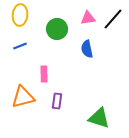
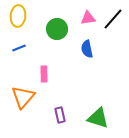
yellow ellipse: moved 2 px left, 1 px down
blue line: moved 1 px left, 2 px down
orange triangle: rotated 35 degrees counterclockwise
purple rectangle: moved 3 px right, 14 px down; rotated 21 degrees counterclockwise
green triangle: moved 1 px left
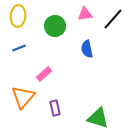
pink triangle: moved 3 px left, 4 px up
green circle: moved 2 px left, 3 px up
pink rectangle: rotated 49 degrees clockwise
purple rectangle: moved 5 px left, 7 px up
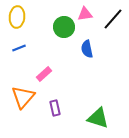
yellow ellipse: moved 1 px left, 1 px down
green circle: moved 9 px right, 1 px down
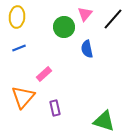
pink triangle: rotated 42 degrees counterclockwise
green triangle: moved 6 px right, 3 px down
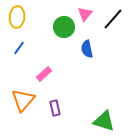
blue line: rotated 32 degrees counterclockwise
orange triangle: moved 3 px down
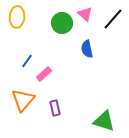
pink triangle: rotated 28 degrees counterclockwise
green circle: moved 2 px left, 4 px up
blue line: moved 8 px right, 13 px down
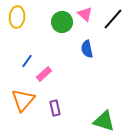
green circle: moved 1 px up
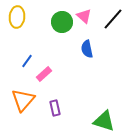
pink triangle: moved 1 px left, 2 px down
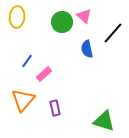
black line: moved 14 px down
